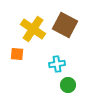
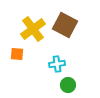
yellow cross: rotated 20 degrees clockwise
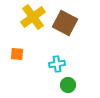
brown square: moved 2 px up
yellow cross: moved 12 px up
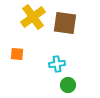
brown square: rotated 20 degrees counterclockwise
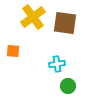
orange square: moved 4 px left, 3 px up
green circle: moved 1 px down
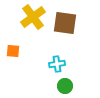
green circle: moved 3 px left
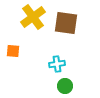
brown square: moved 1 px right
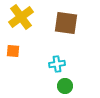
yellow cross: moved 12 px left
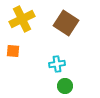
yellow cross: moved 1 px right, 2 px down; rotated 10 degrees clockwise
brown square: rotated 25 degrees clockwise
